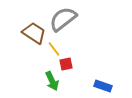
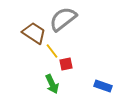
yellow line: moved 2 px left, 2 px down
green arrow: moved 3 px down
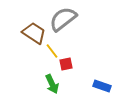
blue rectangle: moved 1 px left
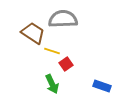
gray semicircle: rotated 36 degrees clockwise
brown trapezoid: moved 1 px left
yellow line: rotated 35 degrees counterclockwise
red square: rotated 24 degrees counterclockwise
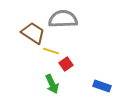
yellow line: moved 1 px left
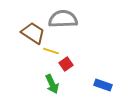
blue rectangle: moved 1 px right, 1 px up
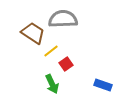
yellow line: rotated 56 degrees counterclockwise
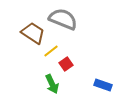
gray semicircle: rotated 24 degrees clockwise
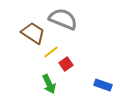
yellow line: moved 1 px down
green arrow: moved 3 px left
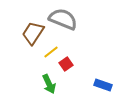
brown trapezoid: rotated 90 degrees counterclockwise
